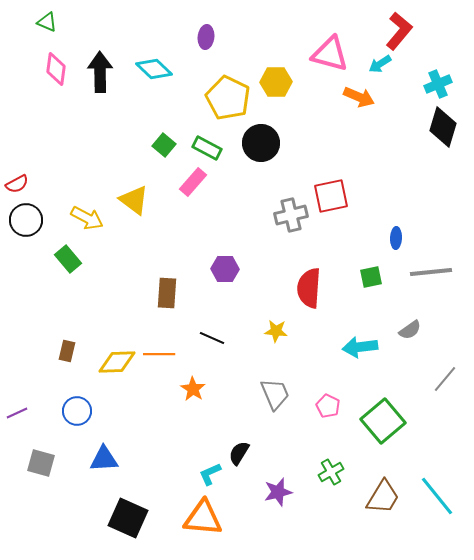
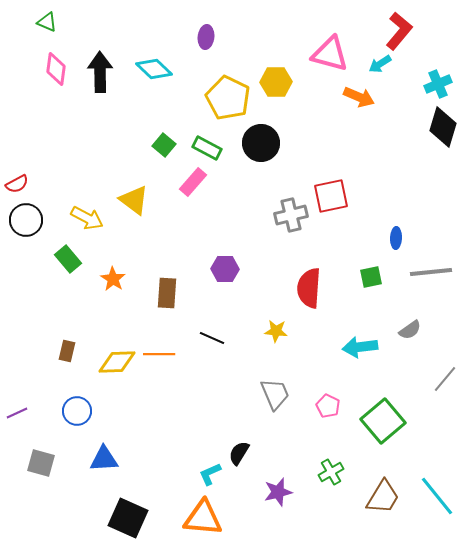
orange star at (193, 389): moved 80 px left, 110 px up
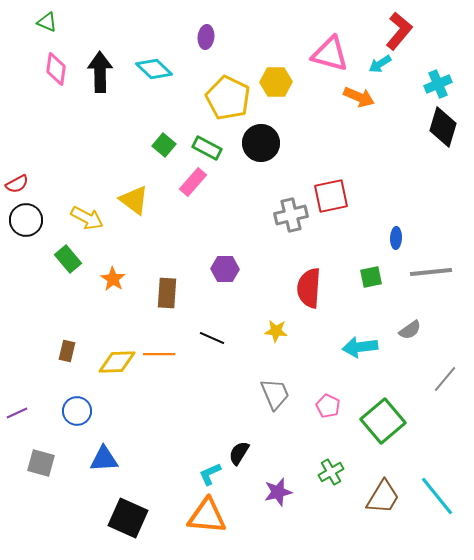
orange triangle at (203, 518): moved 4 px right, 2 px up
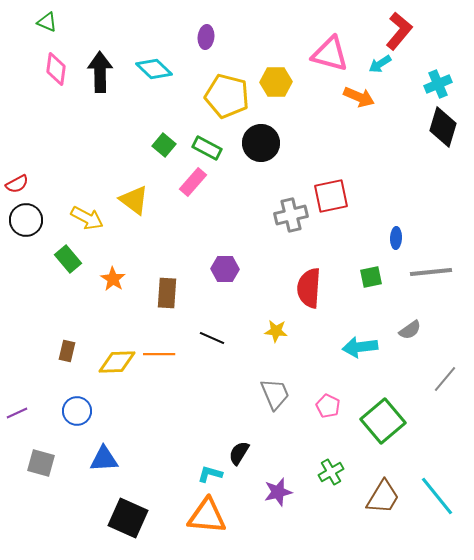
yellow pentagon at (228, 98): moved 1 px left, 2 px up; rotated 12 degrees counterclockwise
cyan L-shape at (210, 474): rotated 40 degrees clockwise
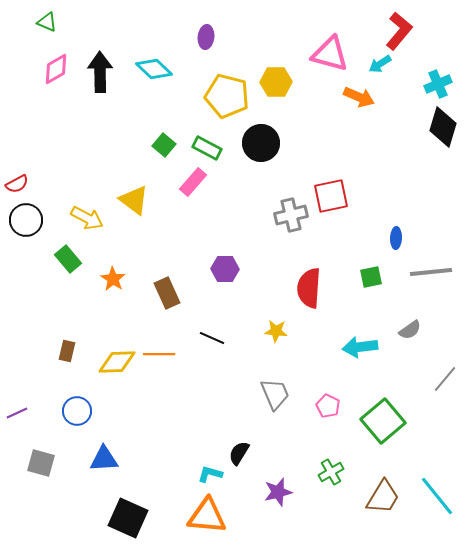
pink diamond at (56, 69): rotated 52 degrees clockwise
brown rectangle at (167, 293): rotated 28 degrees counterclockwise
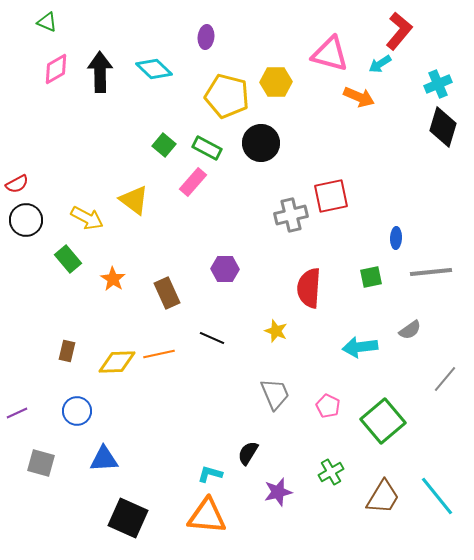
yellow star at (276, 331): rotated 15 degrees clockwise
orange line at (159, 354): rotated 12 degrees counterclockwise
black semicircle at (239, 453): moved 9 px right
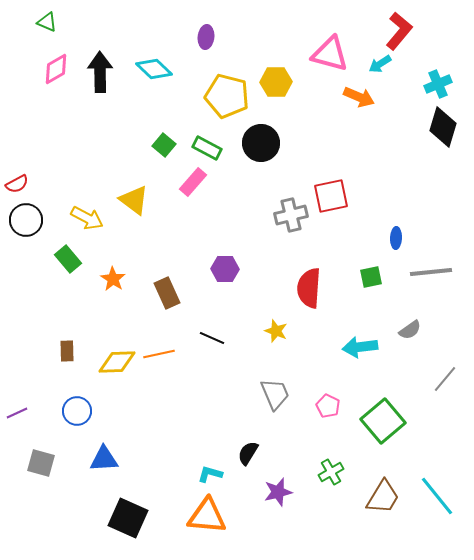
brown rectangle at (67, 351): rotated 15 degrees counterclockwise
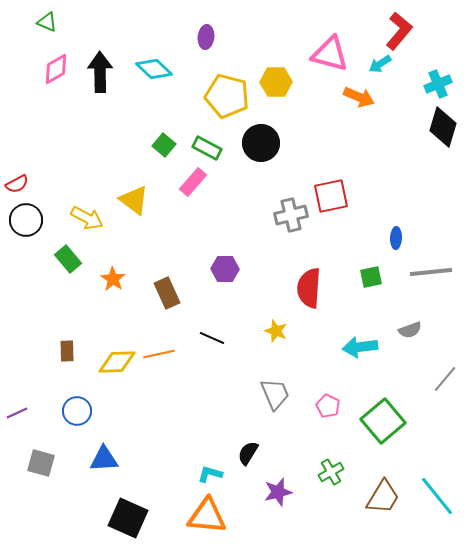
gray semicircle at (410, 330): rotated 15 degrees clockwise
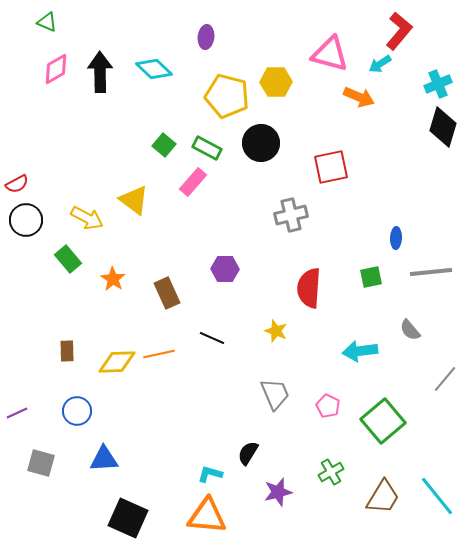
red square at (331, 196): moved 29 px up
gray semicircle at (410, 330): rotated 70 degrees clockwise
cyan arrow at (360, 347): moved 4 px down
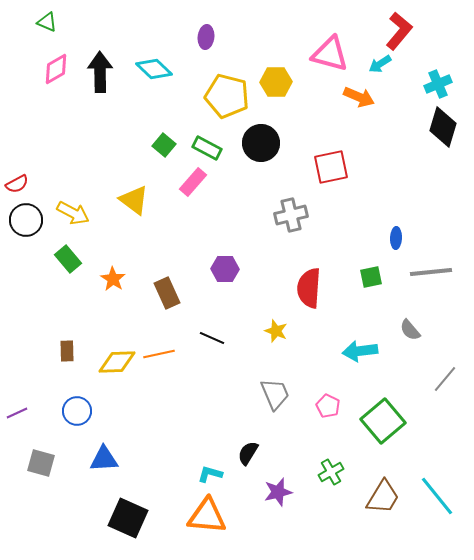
yellow arrow at (87, 218): moved 14 px left, 5 px up
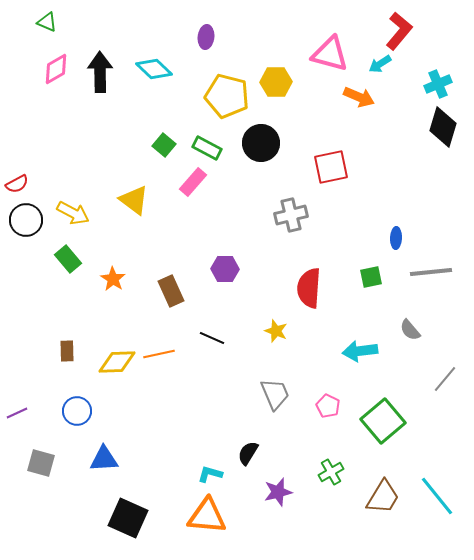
brown rectangle at (167, 293): moved 4 px right, 2 px up
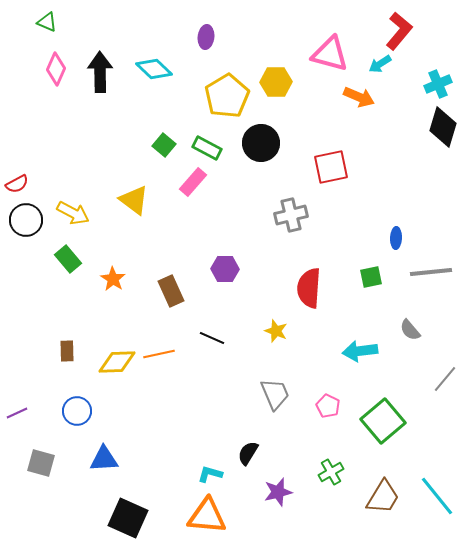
pink diamond at (56, 69): rotated 36 degrees counterclockwise
yellow pentagon at (227, 96): rotated 27 degrees clockwise
